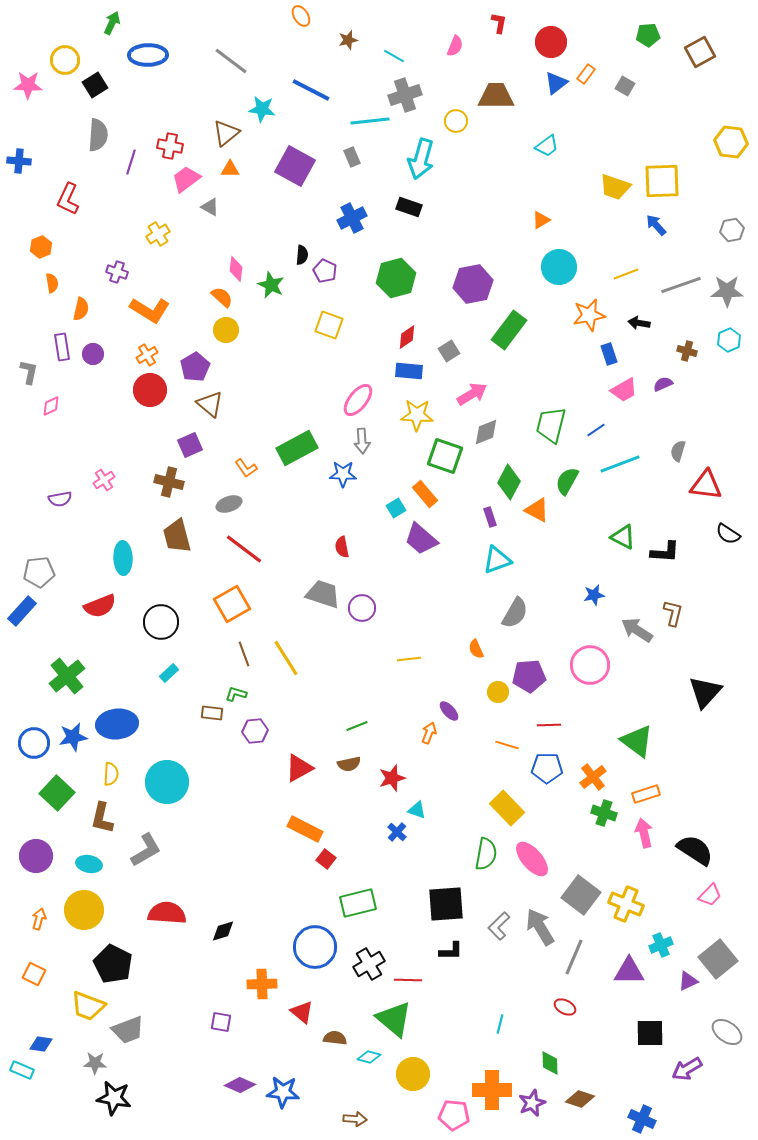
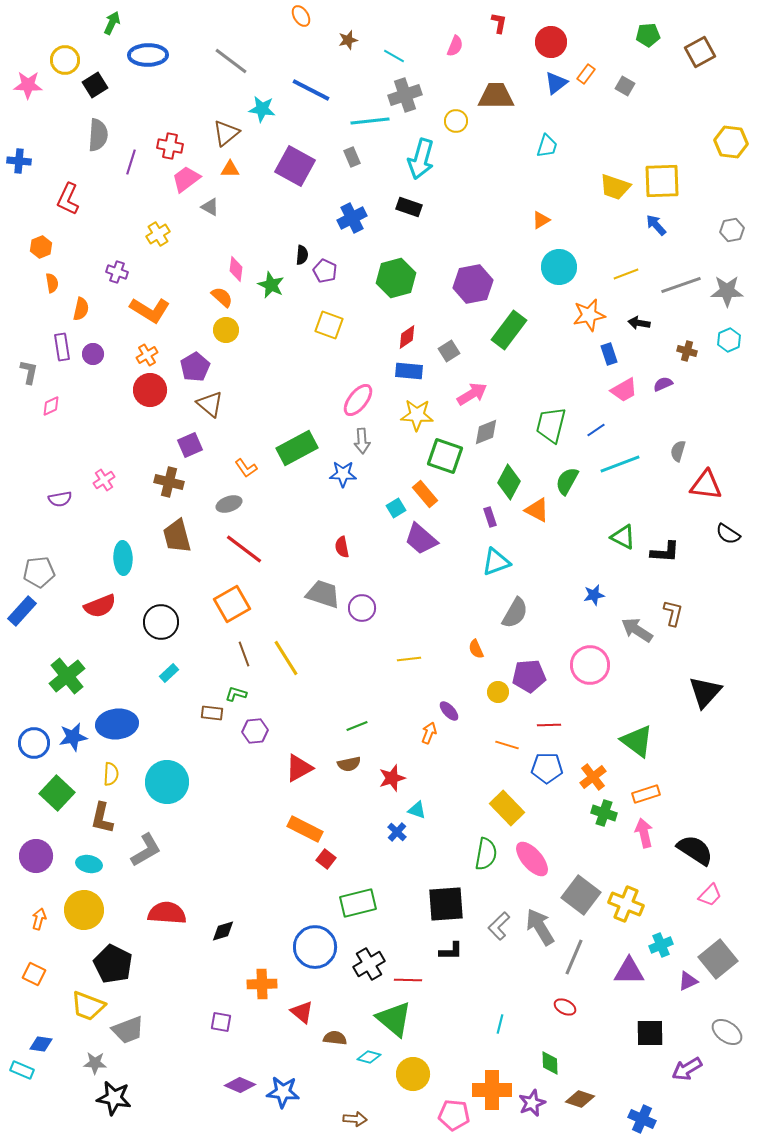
cyan trapezoid at (547, 146): rotated 35 degrees counterclockwise
cyan triangle at (497, 560): moved 1 px left, 2 px down
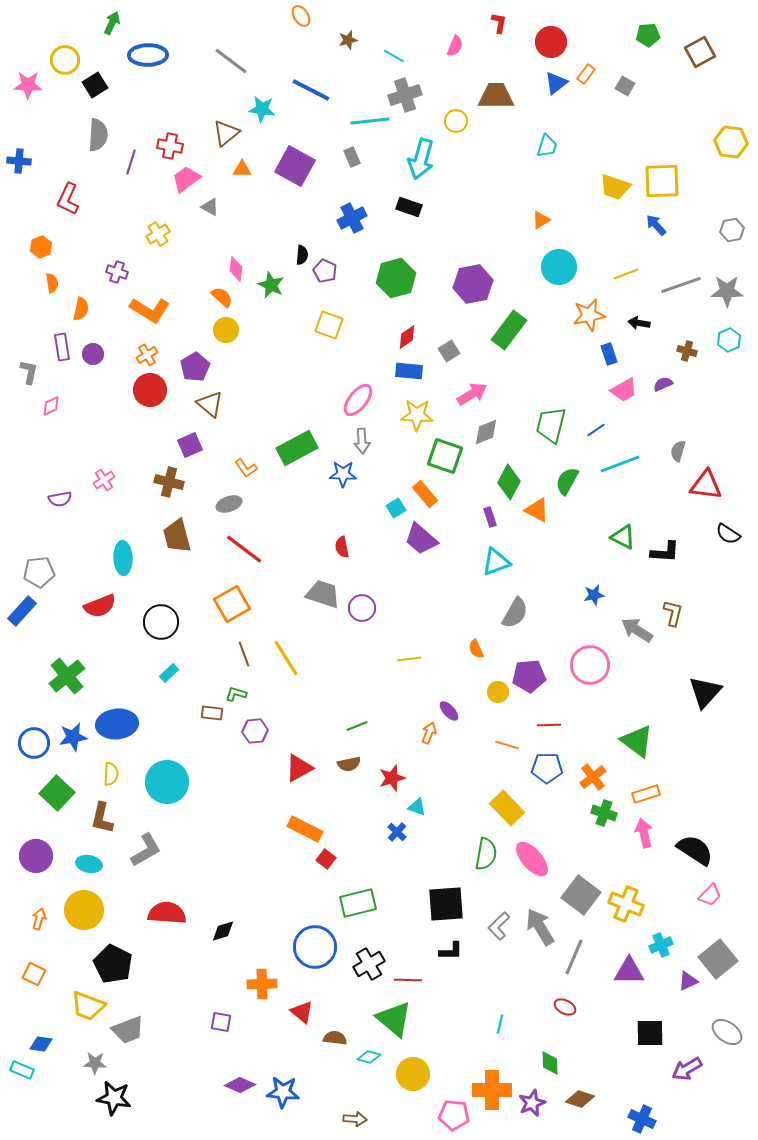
orange triangle at (230, 169): moved 12 px right
cyan triangle at (417, 810): moved 3 px up
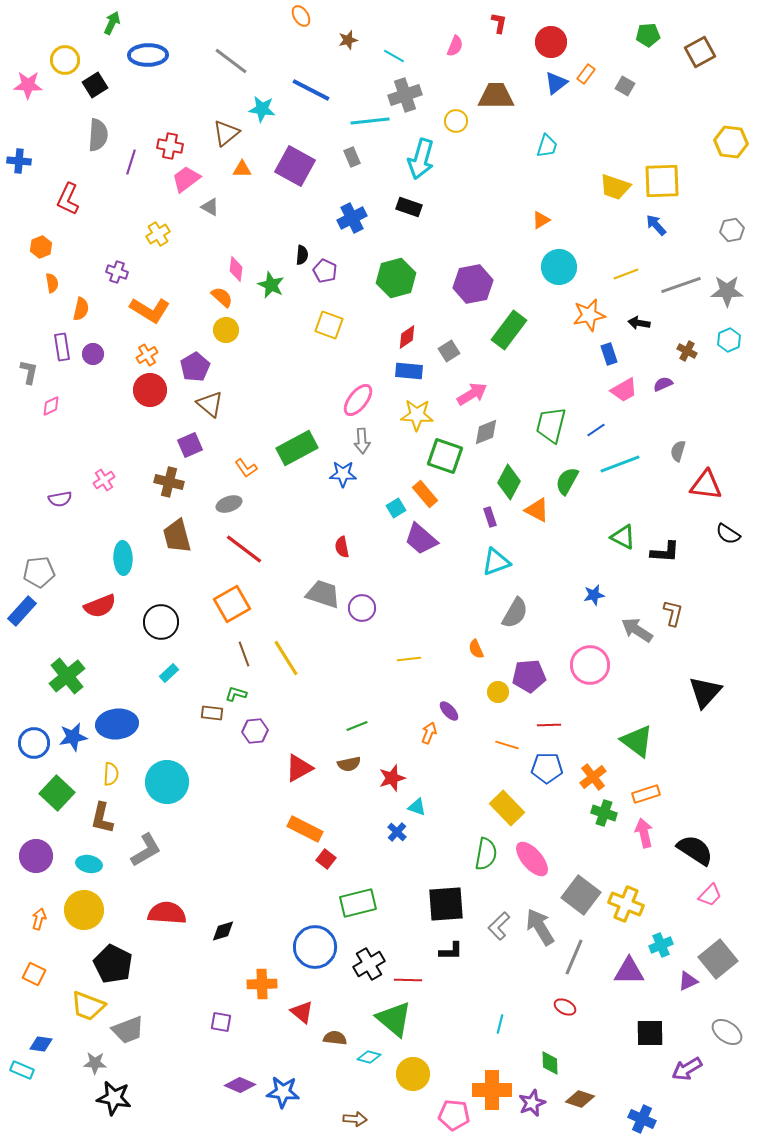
brown cross at (687, 351): rotated 12 degrees clockwise
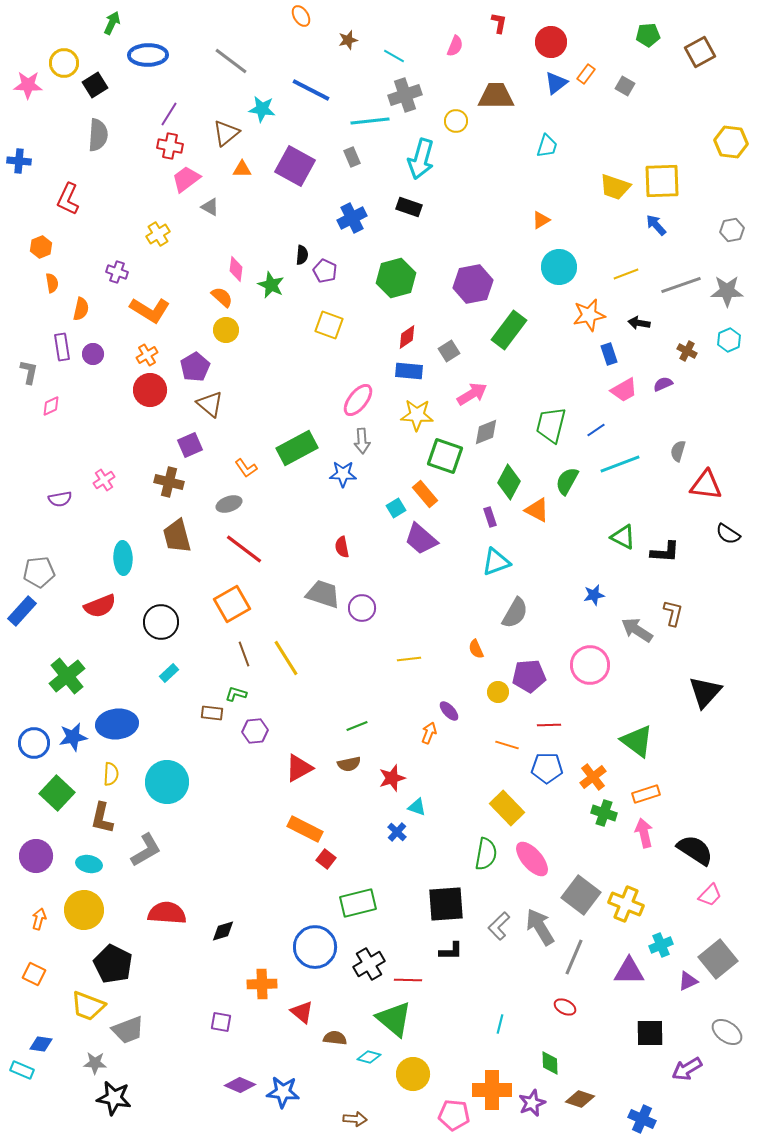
yellow circle at (65, 60): moved 1 px left, 3 px down
purple line at (131, 162): moved 38 px right, 48 px up; rotated 15 degrees clockwise
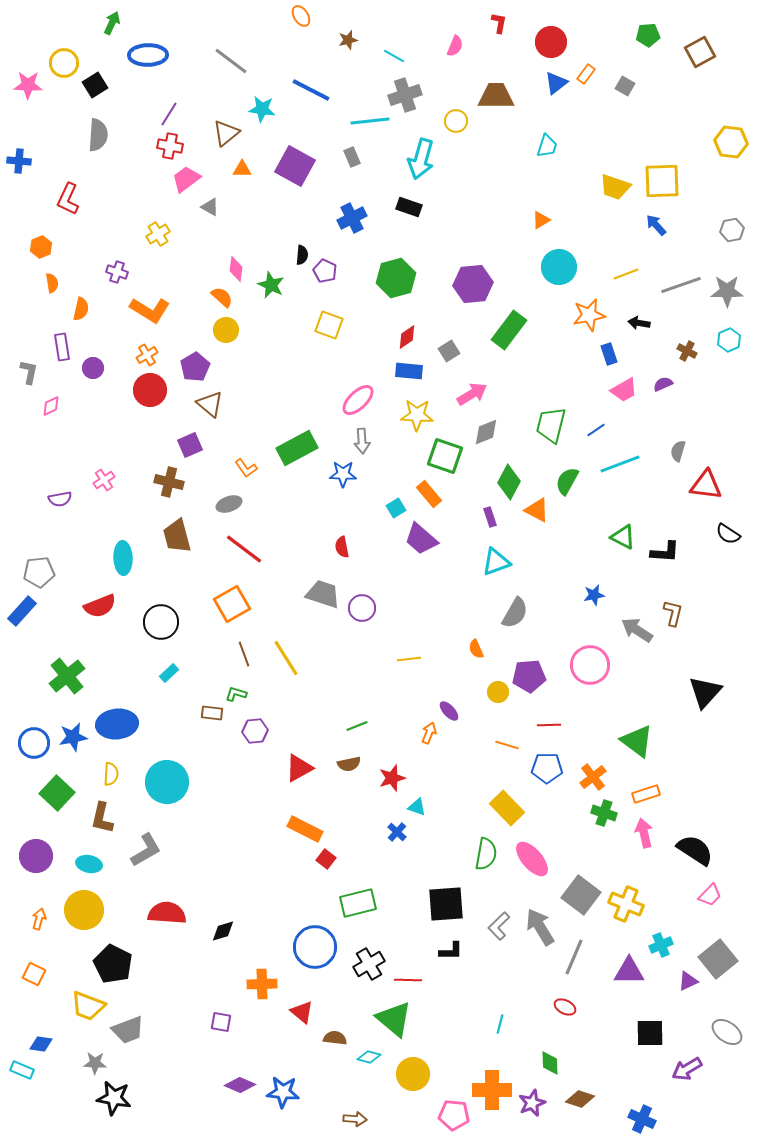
purple hexagon at (473, 284): rotated 6 degrees clockwise
purple circle at (93, 354): moved 14 px down
pink ellipse at (358, 400): rotated 8 degrees clockwise
orange rectangle at (425, 494): moved 4 px right
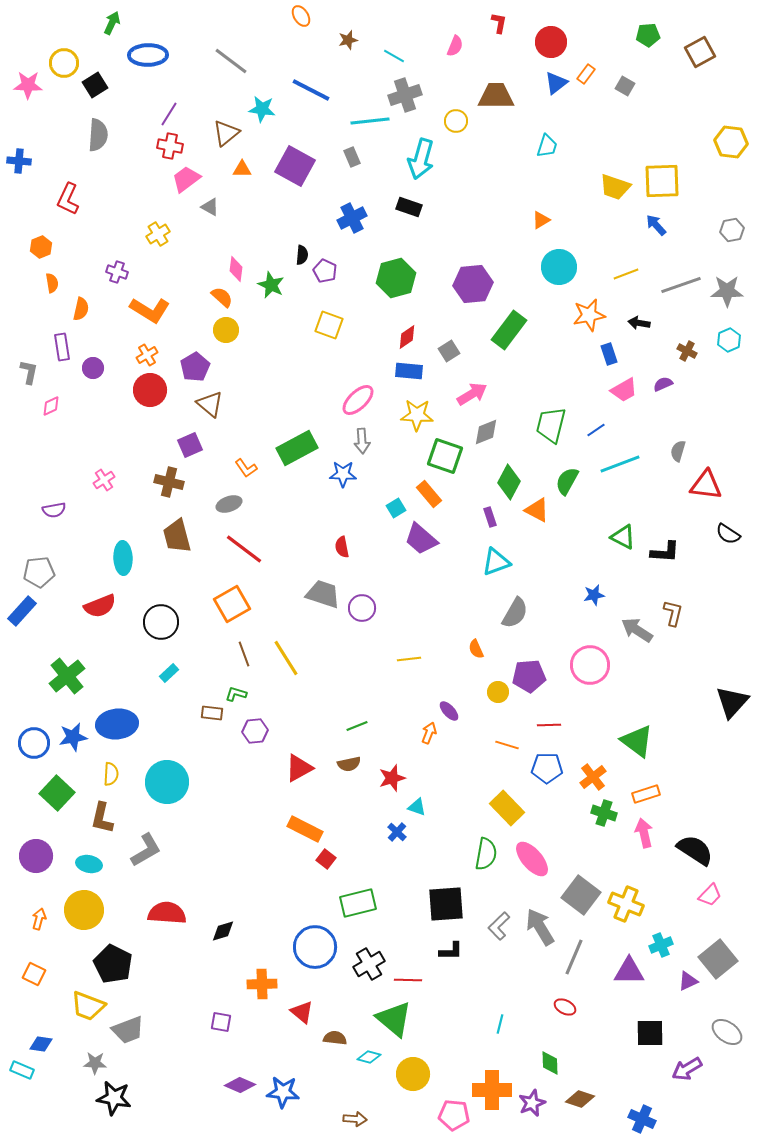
purple semicircle at (60, 499): moved 6 px left, 11 px down
black triangle at (705, 692): moved 27 px right, 10 px down
